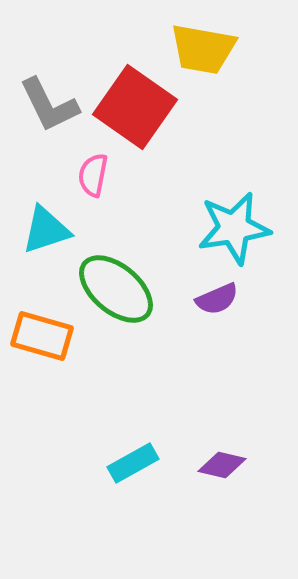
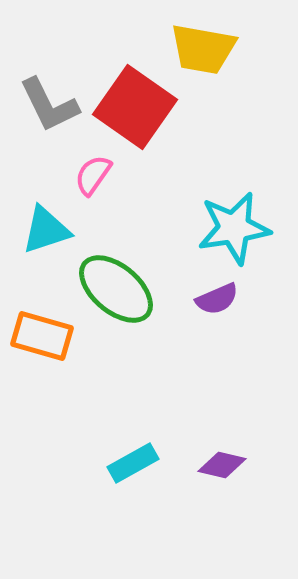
pink semicircle: rotated 24 degrees clockwise
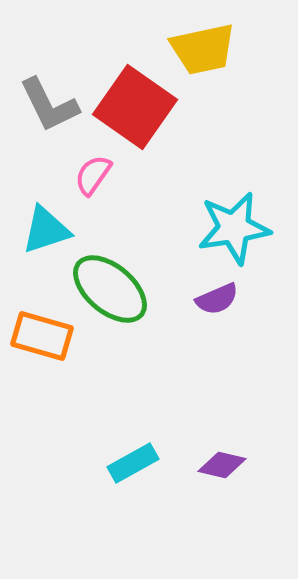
yellow trapezoid: rotated 22 degrees counterclockwise
green ellipse: moved 6 px left
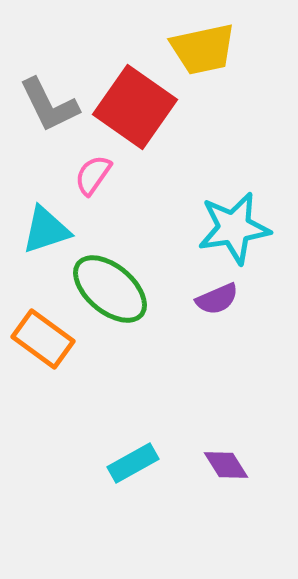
orange rectangle: moved 1 px right, 3 px down; rotated 20 degrees clockwise
purple diamond: moved 4 px right; rotated 45 degrees clockwise
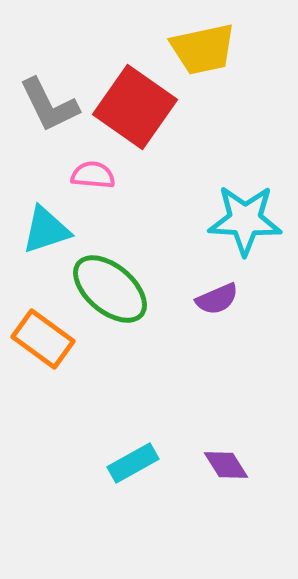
pink semicircle: rotated 60 degrees clockwise
cyan star: moved 11 px right, 8 px up; rotated 12 degrees clockwise
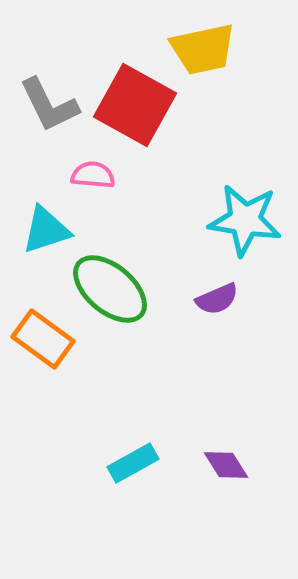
red square: moved 2 px up; rotated 6 degrees counterclockwise
cyan star: rotated 6 degrees clockwise
